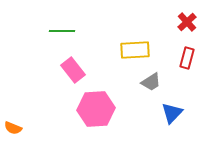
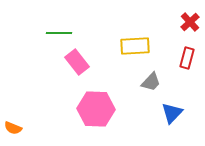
red cross: moved 3 px right
green line: moved 3 px left, 2 px down
yellow rectangle: moved 4 px up
pink rectangle: moved 4 px right, 8 px up
gray trapezoid: rotated 15 degrees counterclockwise
pink hexagon: rotated 6 degrees clockwise
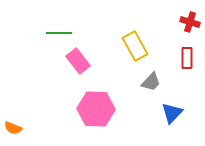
red cross: rotated 30 degrees counterclockwise
yellow rectangle: rotated 64 degrees clockwise
red rectangle: rotated 15 degrees counterclockwise
pink rectangle: moved 1 px right, 1 px up
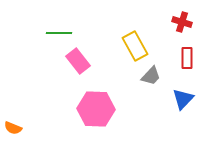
red cross: moved 8 px left
gray trapezoid: moved 6 px up
blue triangle: moved 11 px right, 14 px up
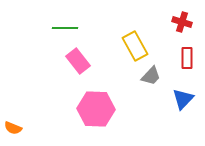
green line: moved 6 px right, 5 px up
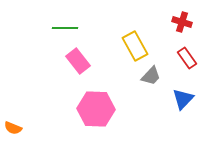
red rectangle: rotated 35 degrees counterclockwise
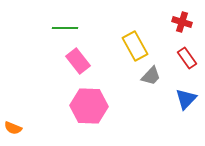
blue triangle: moved 3 px right
pink hexagon: moved 7 px left, 3 px up
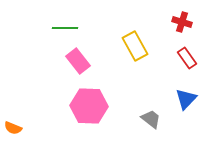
gray trapezoid: moved 43 px down; rotated 95 degrees counterclockwise
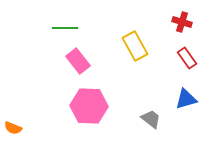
blue triangle: rotated 30 degrees clockwise
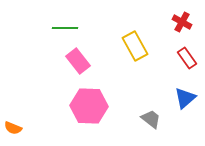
red cross: rotated 12 degrees clockwise
blue triangle: moved 1 px left, 1 px up; rotated 25 degrees counterclockwise
